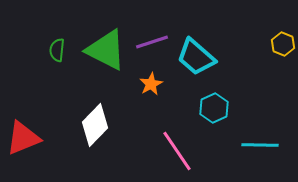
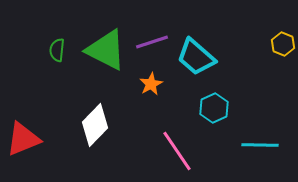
red triangle: moved 1 px down
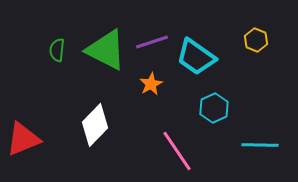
yellow hexagon: moved 27 px left, 4 px up
cyan trapezoid: rotated 6 degrees counterclockwise
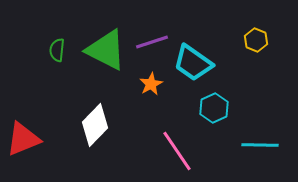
cyan trapezoid: moved 3 px left, 6 px down
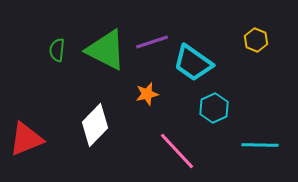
orange star: moved 4 px left, 10 px down; rotated 15 degrees clockwise
red triangle: moved 3 px right
pink line: rotated 9 degrees counterclockwise
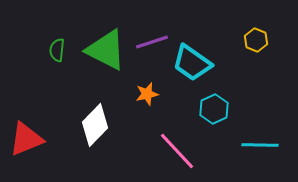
cyan trapezoid: moved 1 px left
cyan hexagon: moved 1 px down
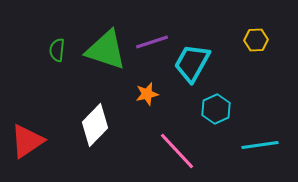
yellow hexagon: rotated 25 degrees counterclockwise
green triangle: rotated 9 degrees counterclockwise
cyan trapezoid: rotated 84 degrees clockwise
cyan hexagon: moved 2 px right
red triangle: moved 1 px right, 2 px down; rotated 12 degrees counterclockwise
cyan line: rotated 9 degrees counterclockwise
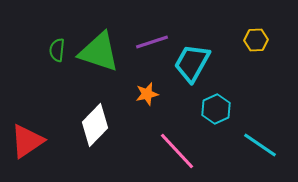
green triangle: moved 7 px left, 2 px down
cyan line: rotated 42 degrees clockwise
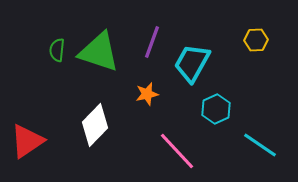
purple line: rotated 52 degrees counterclockwise
